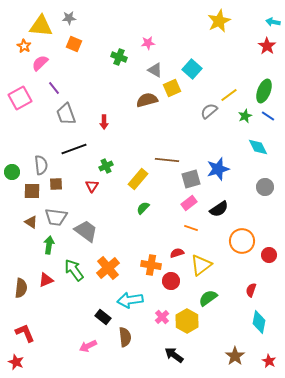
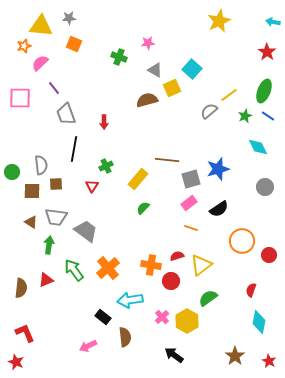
orange star at (24, 46): rotated 24 degrees clockwise
red star at (267, 46): moved 6 px down
pink square at (20, 98): rotated 30 degrees clockwise
black line at (74, 149): rotated 60 degrees counterclockwise
red semicircle at (177, 253): moved 3 px down
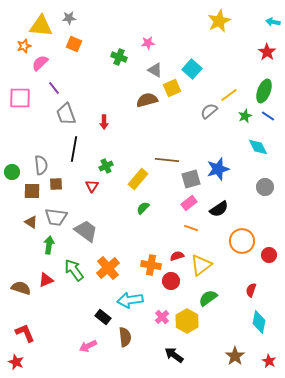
brown semicircle at (21, 288): rotated 78 degrees counterclockwise
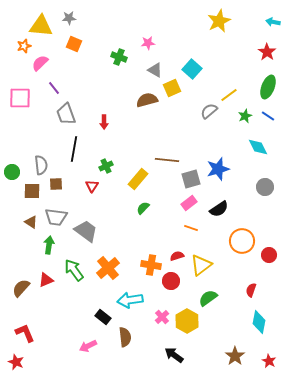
green ellipse at (264, 91): moved 4 px right, 4 px up
brown semicircle at (21, 288): rotated 66 degrees counterclockwise
